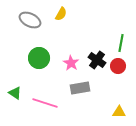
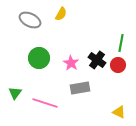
red circle: moved 1 px up
green triangle: rotated 32 degrees clockwise
yellow triangle: rotated 24 degrees clockwise
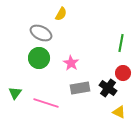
gray ellipse: moved 11 px right, 13 px down
black cross: moved 11 px right, 28 px down
red circle: moved 5 px right, 8 px down
pink line: moved 1 px right
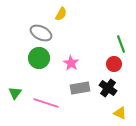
green line: moved 1 px down; rotated 30 degrees counterclockwise
red circle: moved 9 px left, 9 px up
yellow triangle: moved 1 px right, 1 px down
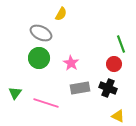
black cross: rotated 12 degrees counterclockwise
yellow triangle: moved 2 px left, 3 px down
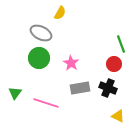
yellow semicircle: moved 1 px left, 1 px up
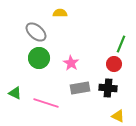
yellow semicircle: rotated 120 degrees counterclockwise
gray ellipse: moved 5 px left, 1 px up; rotated 15 degrees clockwise
green line: rotated 42 degrees clockwise
black cross: rotated 18 degrees counterclockwise
green triangle: rotated 40 degrees counterclockwise
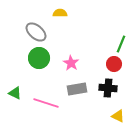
gray rectangle: moved 3 px left, 1 px down
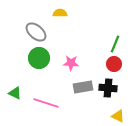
green line: moved 6 px left
pink star: rotated 28 degrees counterclockwise
gray rectangle: moved 6 px right, 2 px up
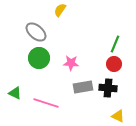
yellow semicircle: moved 3 px up; rotated 56 degrees counterclockwise
